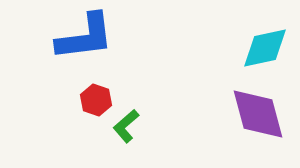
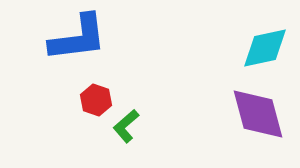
blue L-shape: moved 7 px left, 1 px down
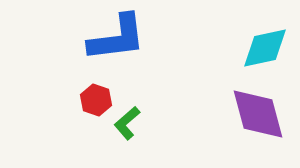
blue L-shape: moved 39 px right
green L-shape: moved 1 px right, 3 px up
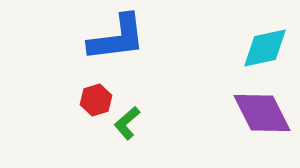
red hexagon: rotated 24 degrees clockwise
purple diamond: moved 4 px right, 1 px up; rotated 12 degrees counterclockwise
